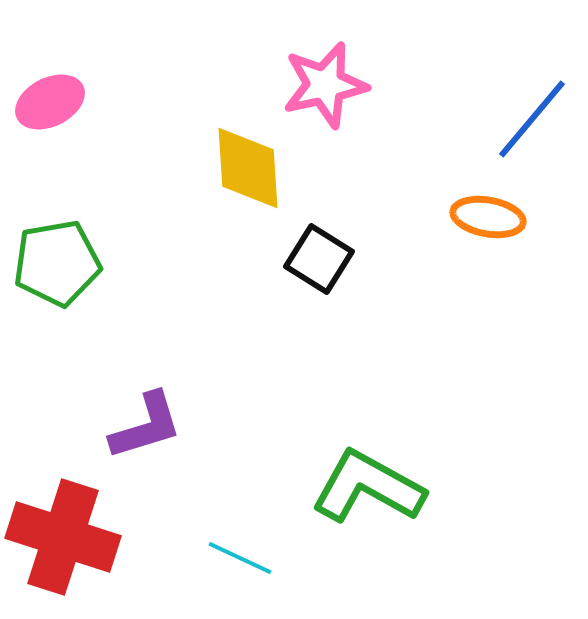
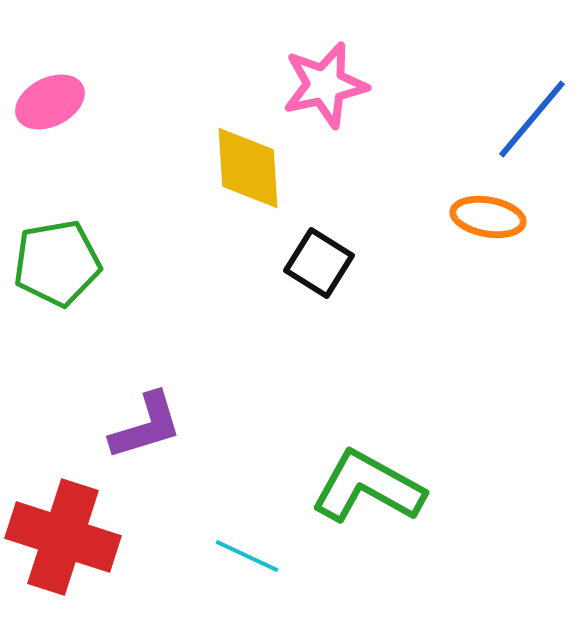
black square: moved 4 px down
cyan line: moved 7 px right, 2 px up
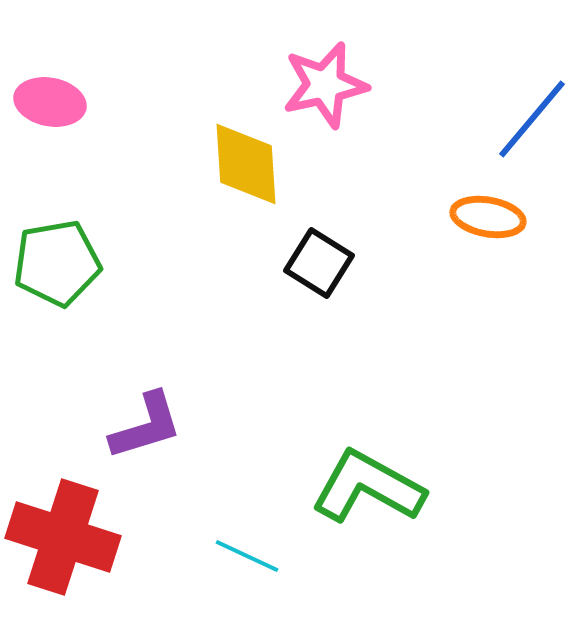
pink ellipse: rotated 38 degrees clockwise
yellow diamond: moved 2 px left, 4 px up
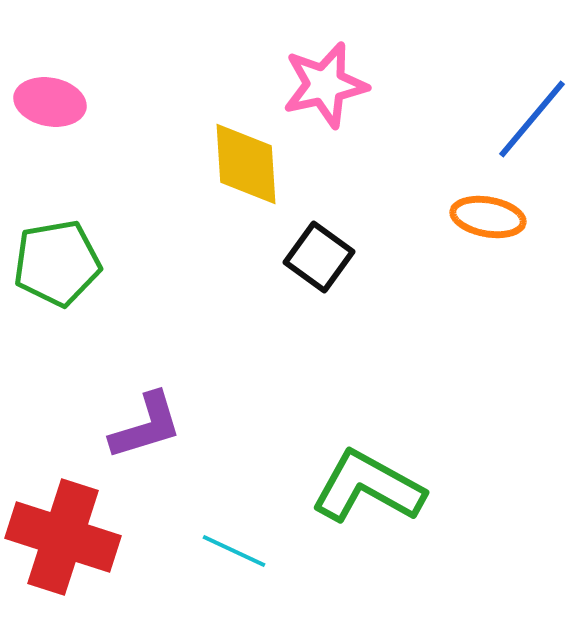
black square: moved 6 px up; rotated 4 degrees clockwise
cyan line: moved 13 px left, 5 px up
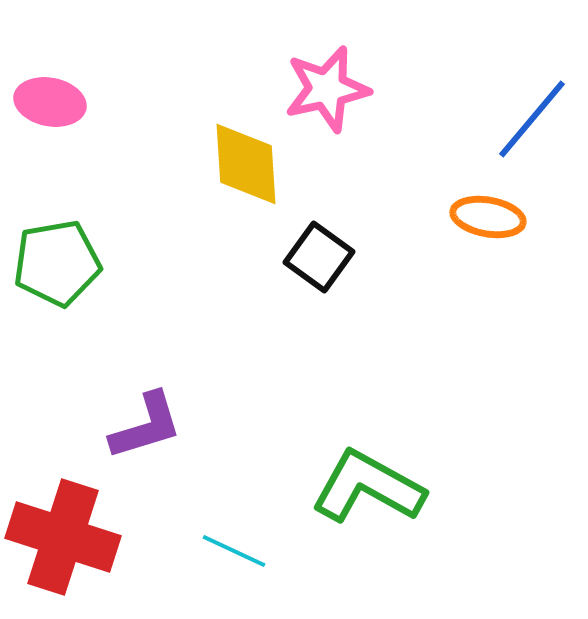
pink star: moved 2 px right, 4 px down
